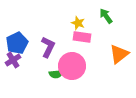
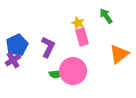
pink rectangle: rotated 66 degrees clockwise
blue pentagon: moved 2 px down
pink circle: moved 1 px right, 5 px down
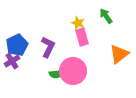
purple cross: moved 1 px left, 1 px down
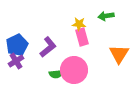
green arrow: rotated 63 degrees counterclockwise
yellow star: moved 1 px right, 1 px down; rotated 16 degrees counterclockwise
purple L-shape: rotated 25 degrees clockwise
orange triangle: rotated 20 degrees counterclockwise
purple cross: moved 4 px right
pink circle: moved 1 px right, 1 px up
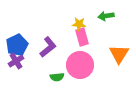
pink circle: moved 6 px right, 5 px up
green semicircle: moved 1 px right, 3 px down
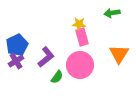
green arrow: moved 6 px right, 3 px up
purple L-shape: moved 2 px left, 10 px down
green semicircle: rotated 48 degrees counterclockwise
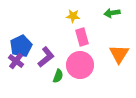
yellow star: moved 6 px left, 8 px up
blue pentagon: moved 4 px right, 1 px down
purple cross: rotated 21 degrees counterclockwise
green semicircle: moved 1 px right, 1 px up; rotated 16 degrees counterclockwise
